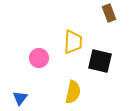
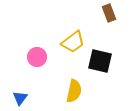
yellow trapezoid: rotated 50 degrees clockwise
pink circle: moved 2 px left, 1 px up
yellow semicircle: moved 1 px right, 1 px up
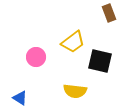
pink circle: moved 1 px left
yellow semicircle: moved 1 px right; rotated 85 degrees clockwise
blue triangle: rotated 35 degrees counterclockwise
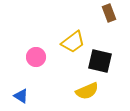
yellow semicircle: moved 12 px right; rotated 30 degrees counterclockwise
blue triangle: moved 1 px right, 2 px up
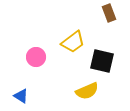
black square: moved 2 px right
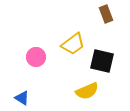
brown rectangle: moved 3 px left, 1 px down
yellow trapezoid: moved 2 px down
blue triangle: moved 1 px right, 2 px down
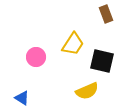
yellow trapezoid: rotated 20 degrees counterclockwise
